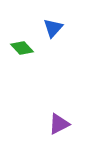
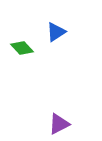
blue triangle: moved 3 px right, 4 px down; rotated 15 degrees clockwise
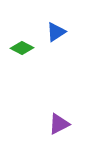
green diamond: rotated 20 degrees counterclockwise
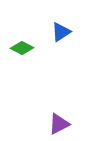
blue triangle: moved 5 px right
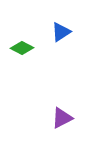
purple triangle: moved 3 px right, 6 px up
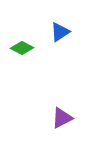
blue triangle: moved 1 px left
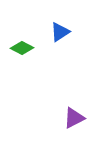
purple triangle: moved 12 px right
